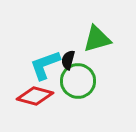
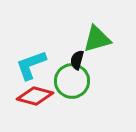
black semicircle: moved 9 px right
cyan L-shape: moved 14 px left
green circle: moved 6 px left
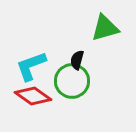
green triangle: moved 8 px right, 11 px up
cyan L-shape: moved 1 px down
red diamond: moved 2 px left; rotated 21 degrees clockwise
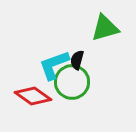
cyan L-shape: moved 23 px right, 1 px up
green circle: moved 1 px down
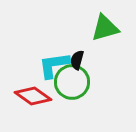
cyan L-shape: rotated 12 degrees clockwise
